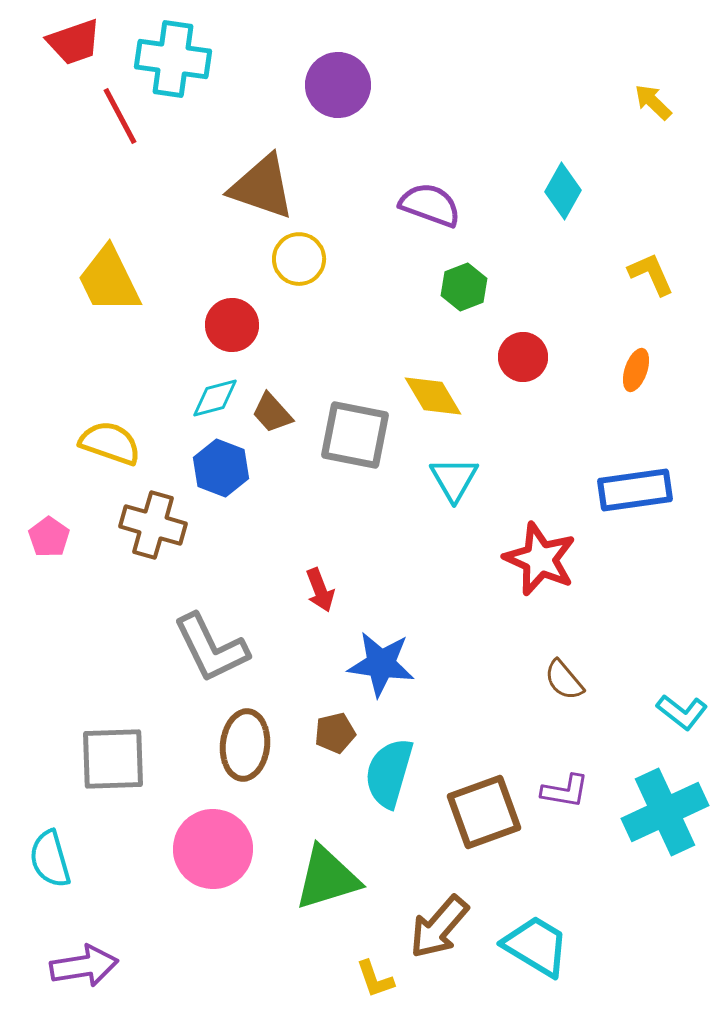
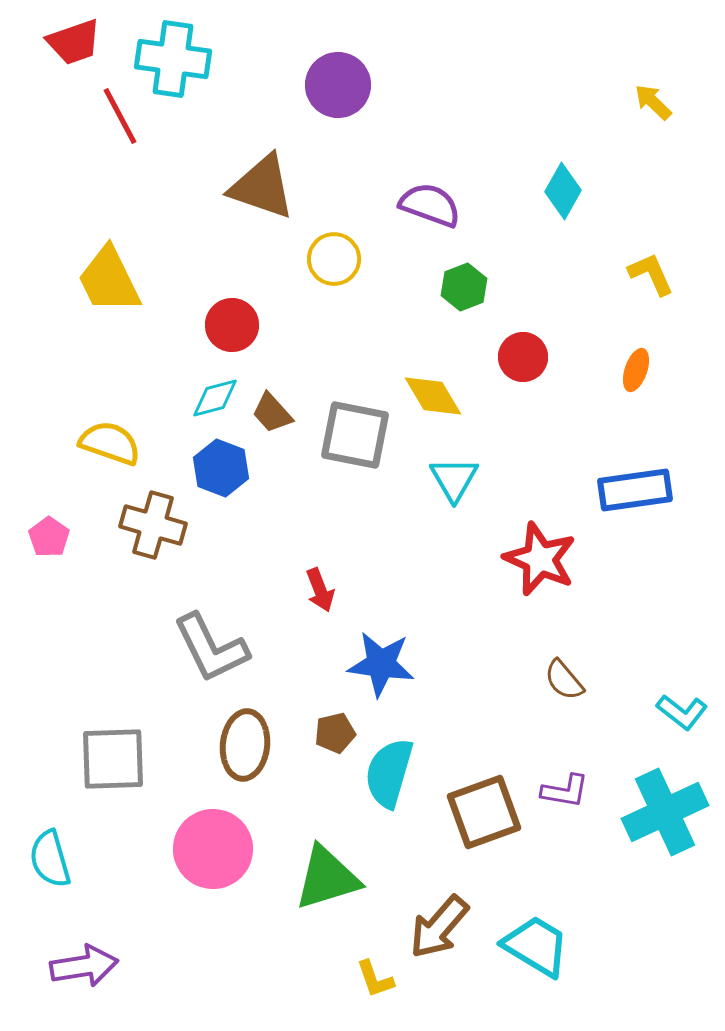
yellow circle at (299, 259): moved 35 px right
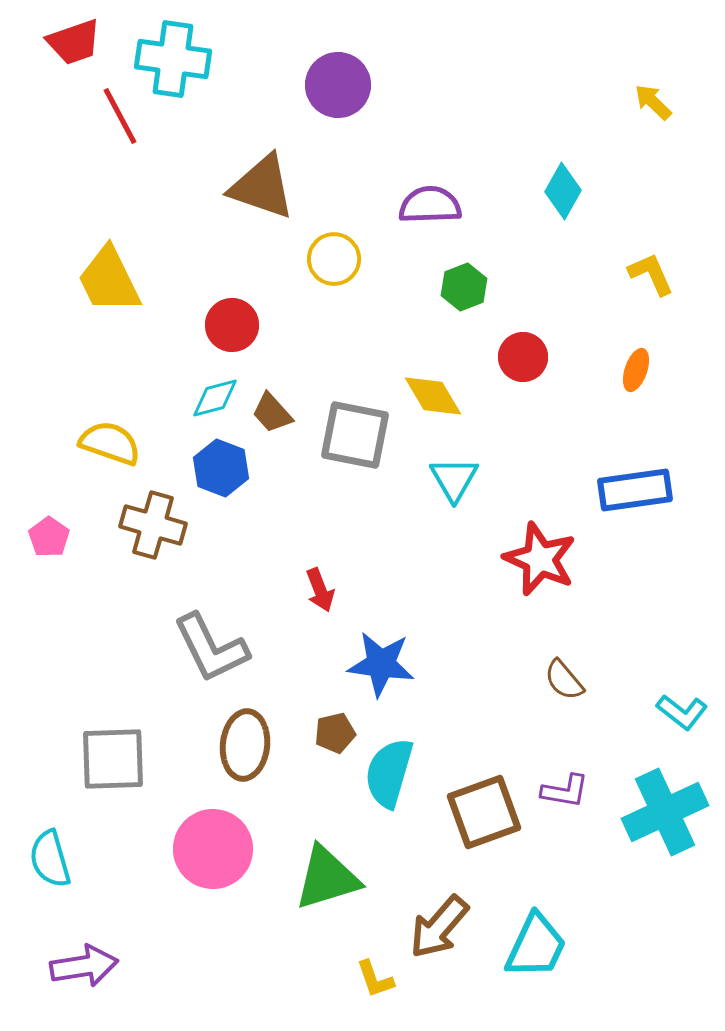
purple semicircle at (430, 205): rotated 22 degrees counterclockwise
cyan trapezoid at (536, 946): rotated 84 degrees clockwise
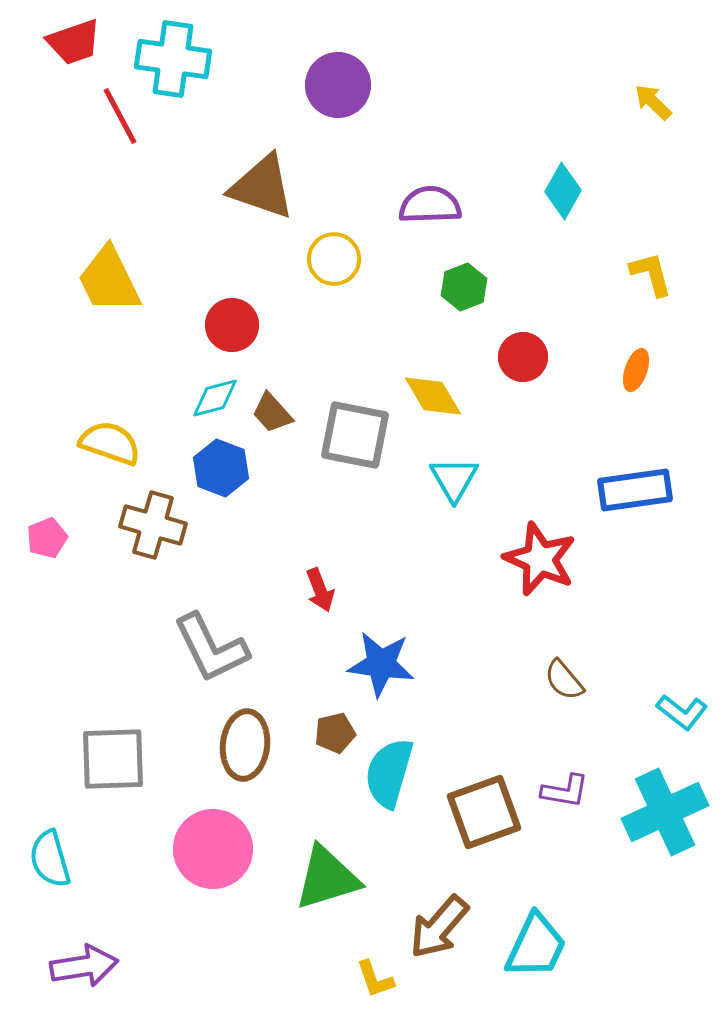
yellow L-shape at (651, 274): rotated 9 degrees clockwise
pink pentagon at (49, 537): moved 2 px left, 1 px down; rotated 15 degrees clockwise
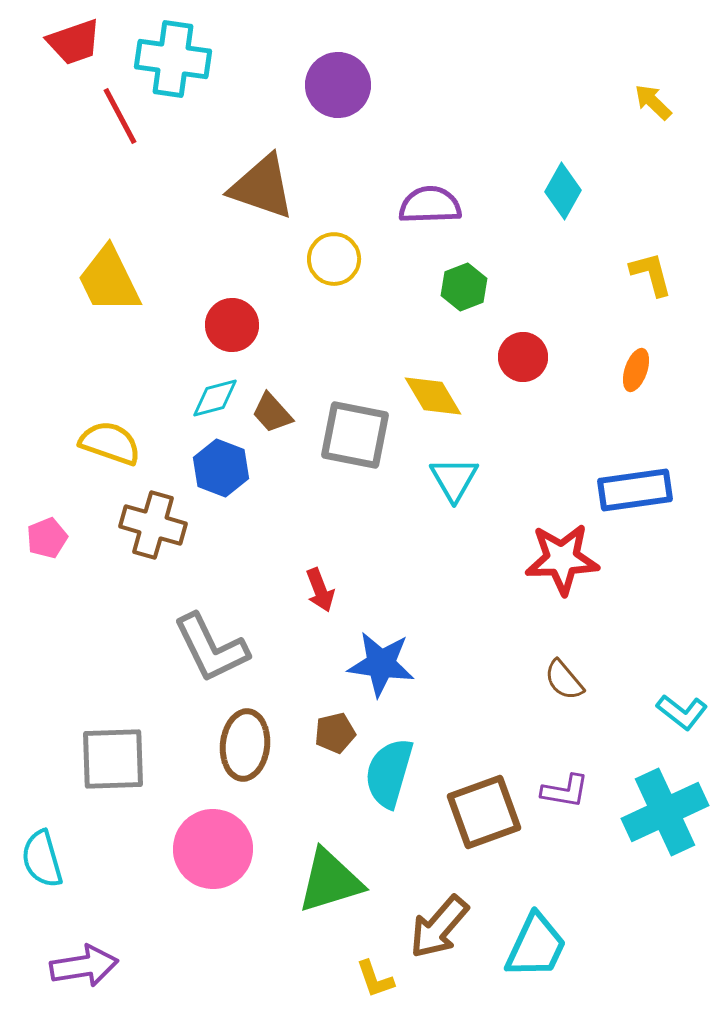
red star at (540, 559): moved 22 px right; rotated 26 degrees counterclockwise
cyan semicircle at (50, 859): moved 8 px left
green triangle at (327, 878): moved 3 px right, 3 px down
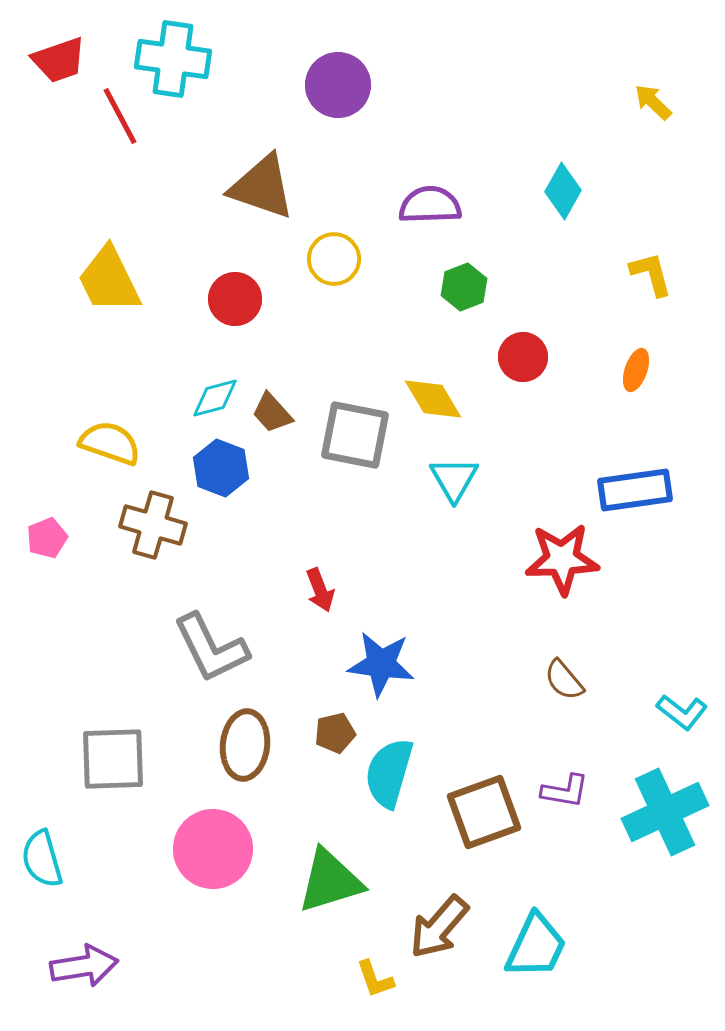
red trapezoid at (74, 42): moved 15 px left, 18 px down
red circle at (232, 325): moved 3 px right, 26 px up
yellow diamond at (433, 396): moved 3 px down
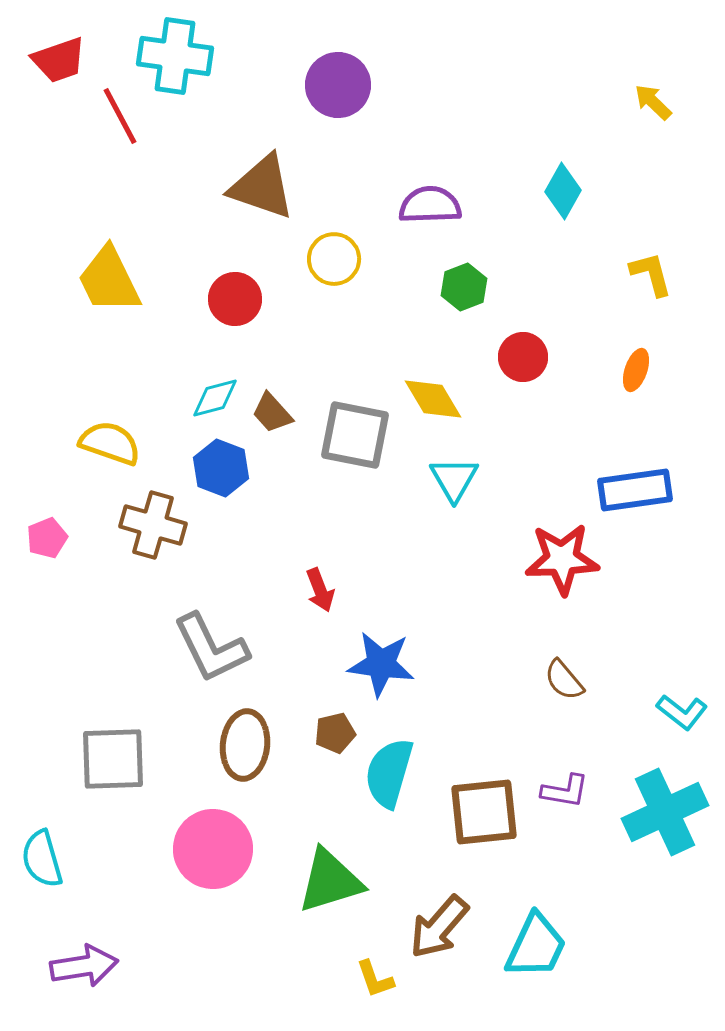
cyan cross at (173, 59): moved 2 px right, 3 px up
brown square at (484, 812): rotated 14 degrees clockwise
